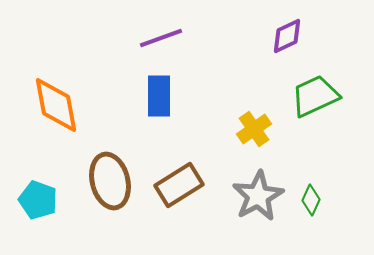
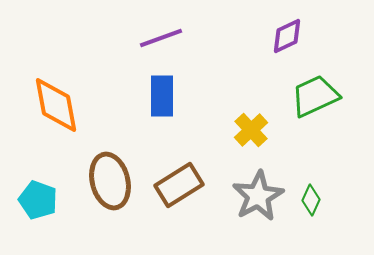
blue rectangle: moved 3 px right
yellow cross: moved 3 px left, 1 px down; rotated 8 degrees counterclockwise
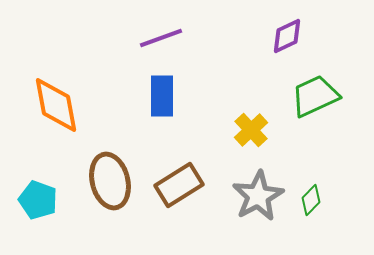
green diamond: rotated 20 degrees clockwise
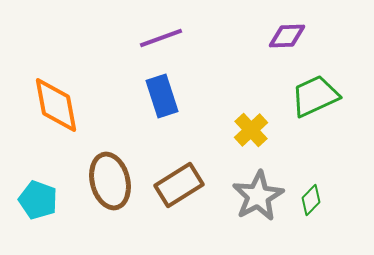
purple diamond: rotated 24 degrees clockwise
blue rectangle: rotated 18 degrees counterclockwise
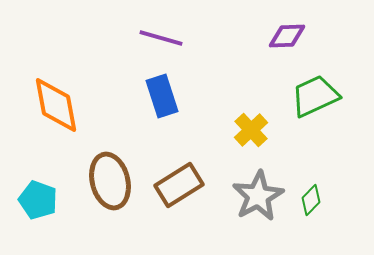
purple line: rotated 36 degrees clockwise
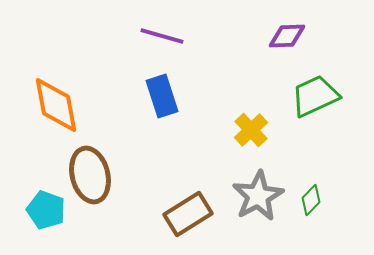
purple line: moved 1 px right, 2 px up
brown ellipse: moved 20 px left, 6 px up
brown rectangle: moved 9 px right, 29 px down
cyan pentagon: moved 8 px right, 10 px down
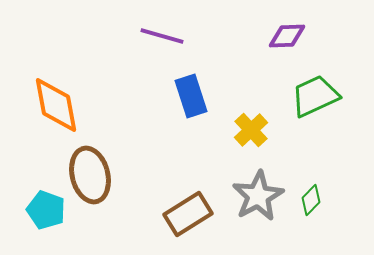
blue rectangle: moved 29 px right
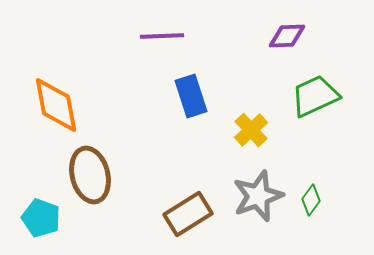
purple line: rotated 18 degrees counterclockwise
gray star: rotated 9 degrees clockwise
green diamond: rotated 8 degrees counterclockwise
cyan pentagon: moved 5 px left, 8 px down
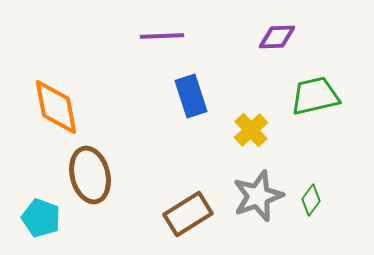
purple diamond: moved 10 px left, 1 px down
green trapezoid: rotated 12 degrees clockwise
orange diamond: moved 2 px down
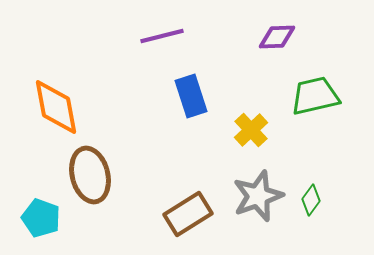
purple line: rotated 12 degrees counterclockwise
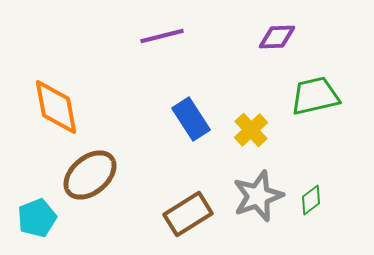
blue rectangle: moved 23 px down; rotated 15 degrees counterclockwise
brown ellipse: rotated 64 degrees clockwise
green diamond: rotated 16 degrees clockwise
cyan pentagon: moved 4 px left; rotated 30 degrees clockwise
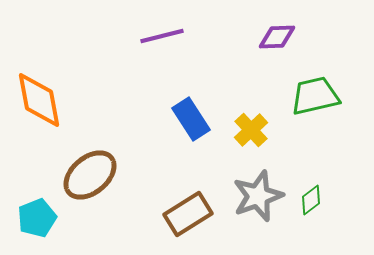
orange diamond: moved 17 px left, 7 px up
